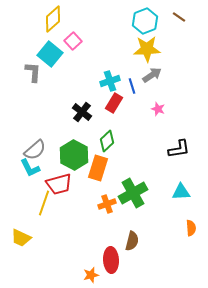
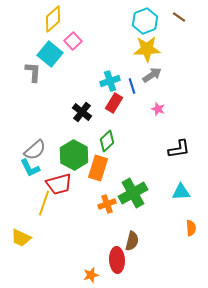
red ellipse: moved 6 px right
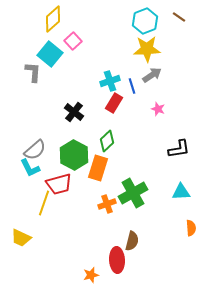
black cross: moved 8 px left
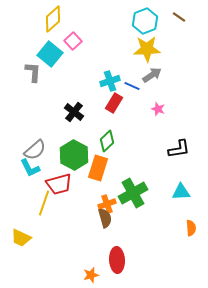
blue line: rotated 49 degrees counterclockwise
brown semicircle: moved 27 px left, 23 px up; rotated 30 degrees counterclockwise
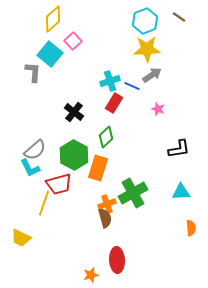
green diamond: moved 1 px left, 4 px up
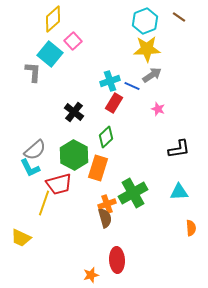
cyan triangle: moved 2 px left
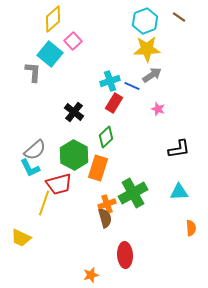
red ellipse: moved 8 px right, 5 px up
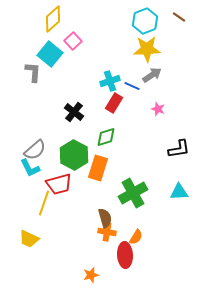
green diamond: rotated 25 degrees clockwise
orange cross: moved 28 px down; rotated 30 degrees clockwise
orange semicircle: moved 55 px left, 9 px down; rotated 35 degrees clockwise
yellow trapezoid: moved 8 px right, 1 px down
